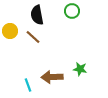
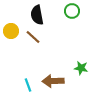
yellow circle: moved 1 px right
green star: moved 1 px right, 1 px up
brown arrow: moved 1 px right, 4 px down
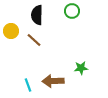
black semicircle: rotated 12 degrees clockwise
brown line: moved 1 px right, 3 px down
green star: rotated 16 degrees counterclockwise
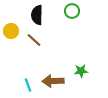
green star: moved 3 px down
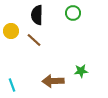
green circle: moved 1 px right, 2 px down
cyan line: moved 16 px left
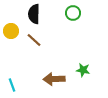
black semicircle: moved 3 px left, 1 px up
green star: moved 2 px right, 1 px up; rotated 16 degrees clockwise
brown arrow: moved 1 px right, 2 px up
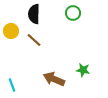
brown arrow: rotated 25 degrees clockwise
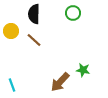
brown arrow: moved 6 px right, 3 px down; rotated 70 degrees counterclockwise
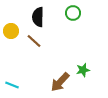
black semicircle: moved 4 px right, 3 px down
brown line: moved 1 px down
green star: rotated 24 degrees counterclockwise
cyan line: rotated 48 degrees counterclockwise
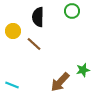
green circle: moved 1 px left, 2 px up
yellow circle: moved 2 px right
brown line: moved 3 px down
